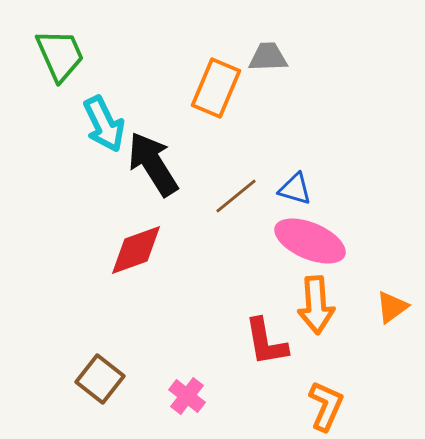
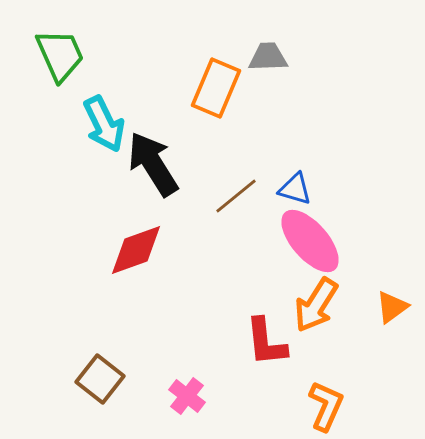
pink ellipse: rotated 26 degrees clockwise
orange arrow: rotated 36 degrees clockwise
red L-shape: rotated 4 degrees clockwise
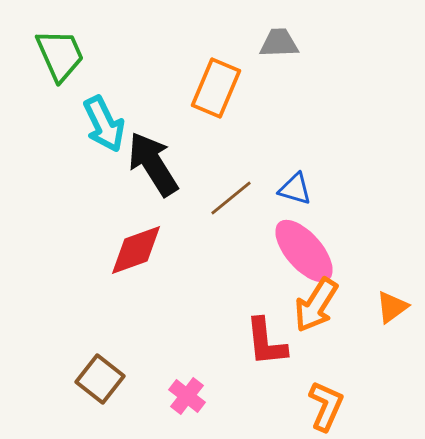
gray trapezoid: moved 11 px right, 14 px up
brown line: moved 5 px left, 2 px down
pink ellipse: moved 6 px left, 10 px down
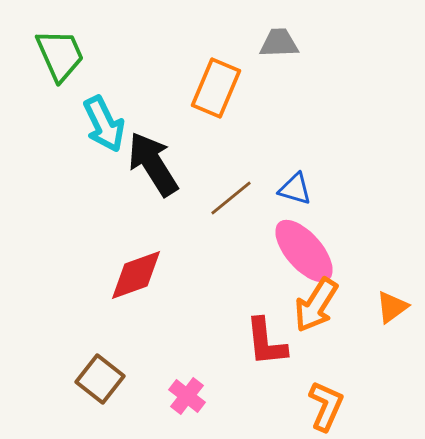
red diamond: moved 25 px down
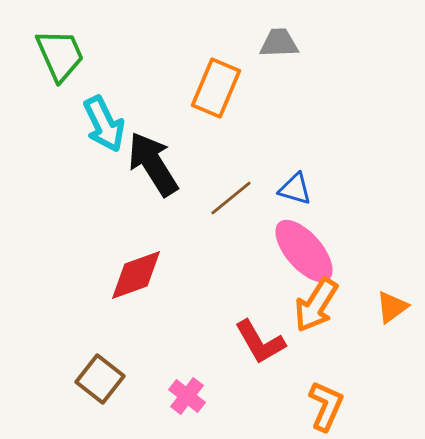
red L-shape: moved 6 px left; rotated 24 degrees counterclockwise
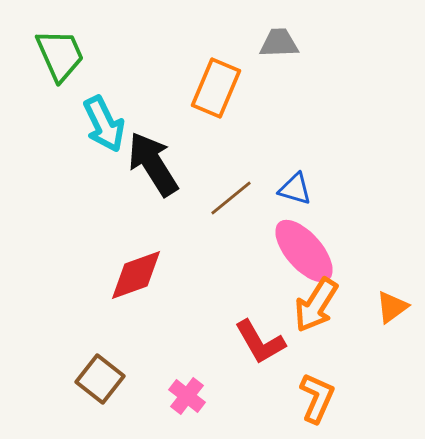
orange L-shape: moved 9 px left, 8 px up
